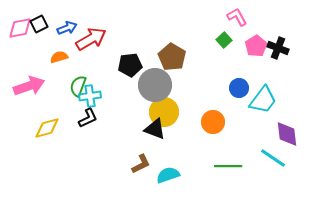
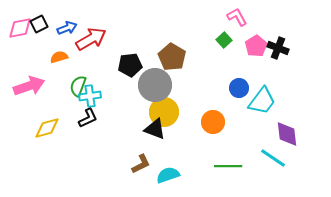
cyan trapezoid: moved 1 px left, 1 px down
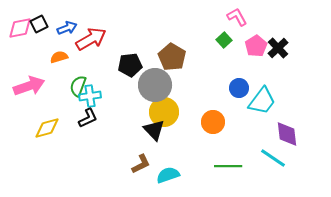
black cross: rotated 25 degrees clockwise
black triangle: moved 1 px left, 1 px down; rotated 25 degrees clockwise
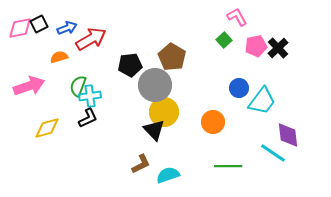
pink pentagon: rotated 20 degrees clockwise
purple diamond: moved 1 px right, 1 px down
cyan line: moved 5 px up
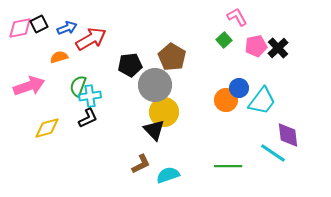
orange circle: moved 13 px right, 22 px up
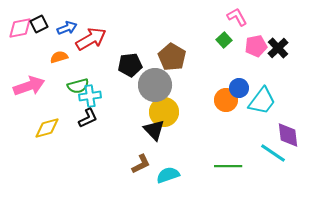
green semicircle: rotated 125 degrees counterclockwise
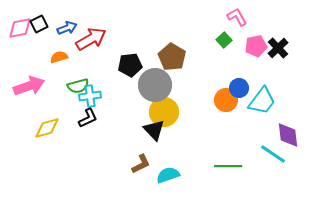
cyan line: moved 1 px down
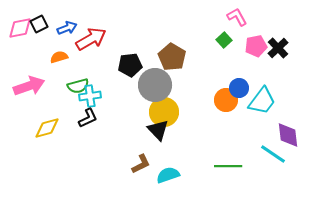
black triangle: moved 4 px right
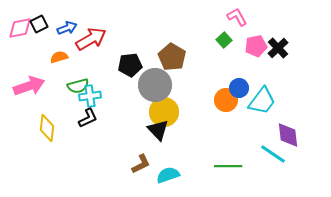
yellow diamond: rotated 68 degrees counterclockwise
